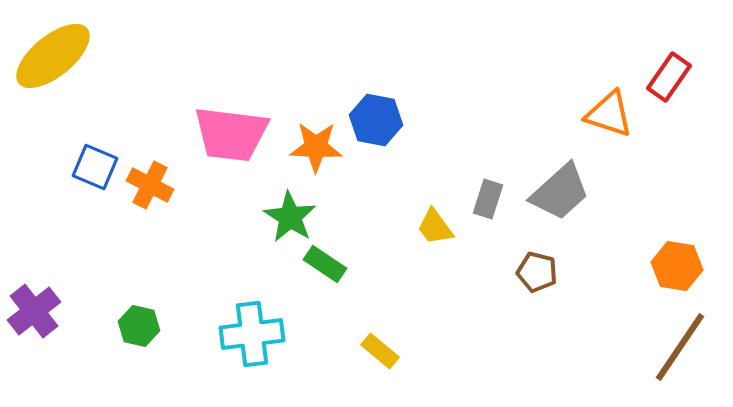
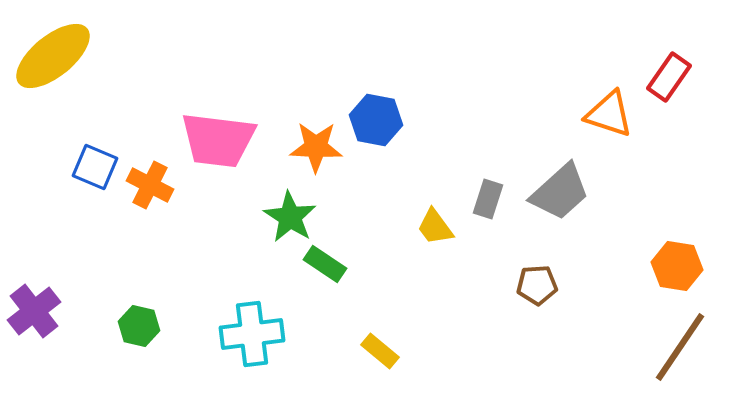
pink trapezoid: moved 13 px left, 6 px down
brown pentagon: moved 13 px down; rotated 18 degrees counterclockwise
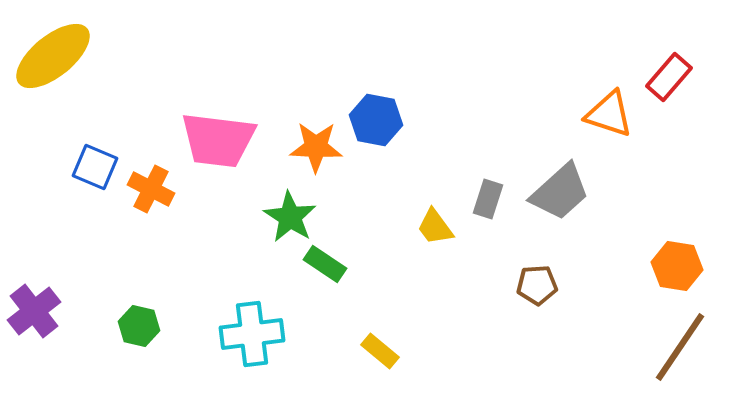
red rectangle: rotated 6 degrees clockwise
orange cross: moved 1 px right, 4 px down
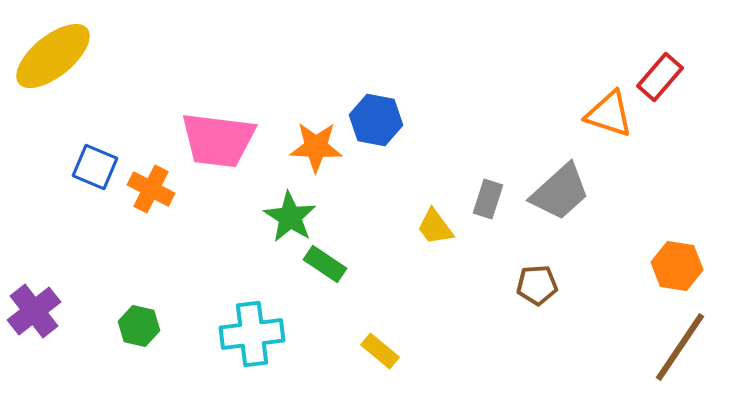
red rectangle: moved 9 px left
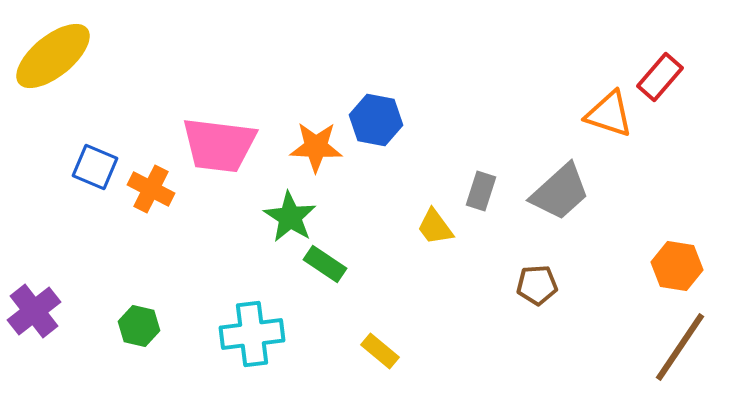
pink trapezoid: moved 1 px right, 5 px down
gray rectangle: moved 7 px left, 8 px up
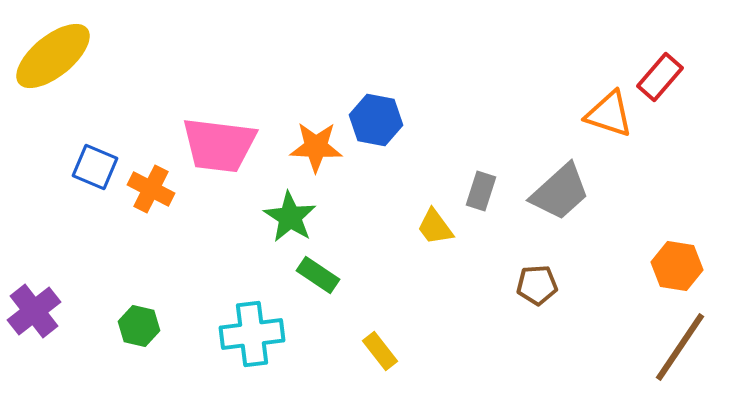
green rectangle: moved 7 px left, 11 px down
yellow rectangle: rotated 12 degrees clockwise
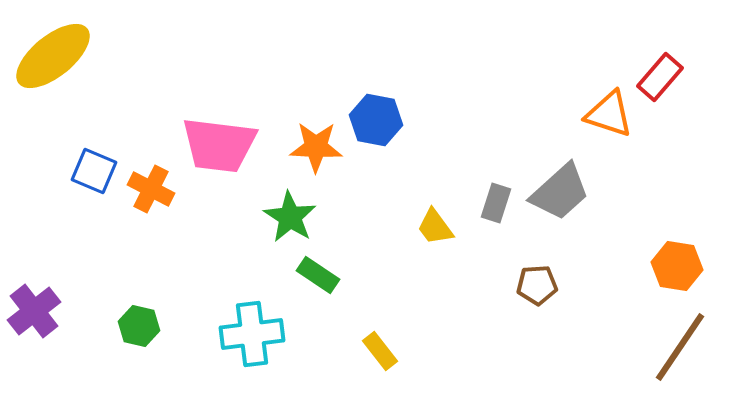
blue square: moved 1 px left, 4 px down
gray rectangle: moved 15 px right, 12 px down
